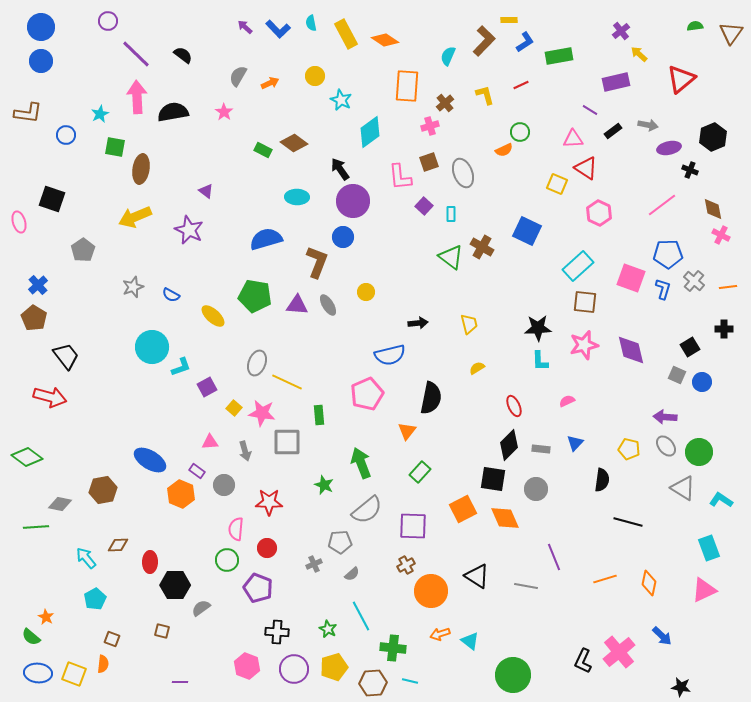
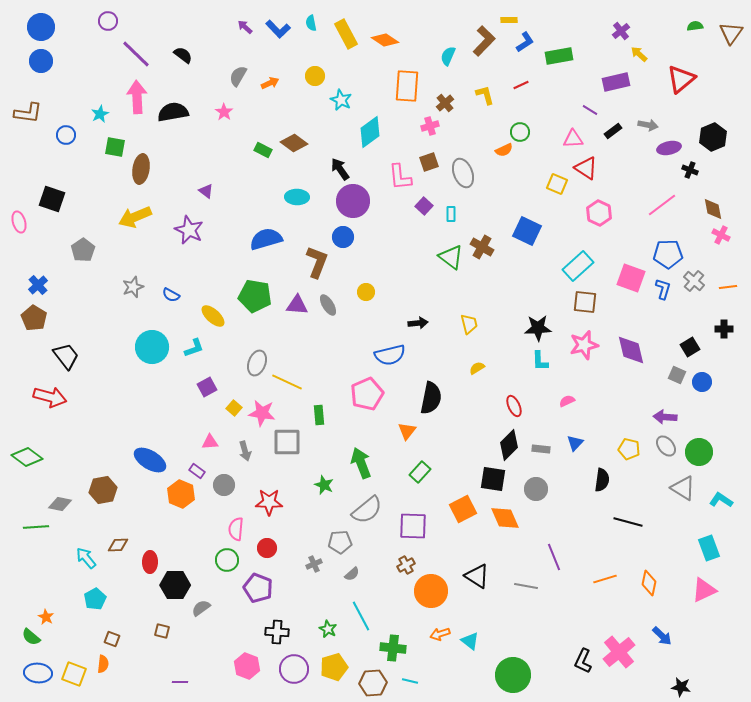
cyan L-shape at (181, 367): moved 13 px right, 19 px up
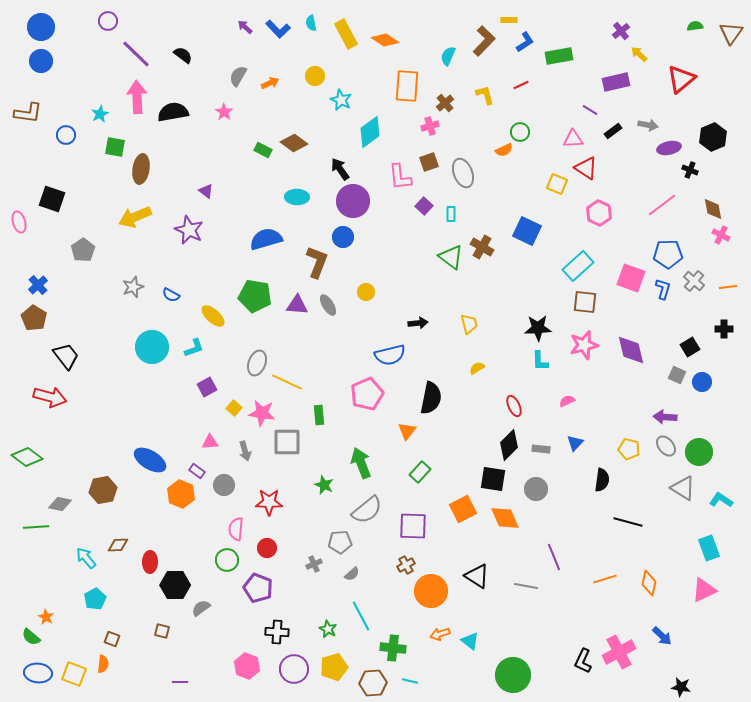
pink cross at (619, 652): rotated 12 degrees clockwise
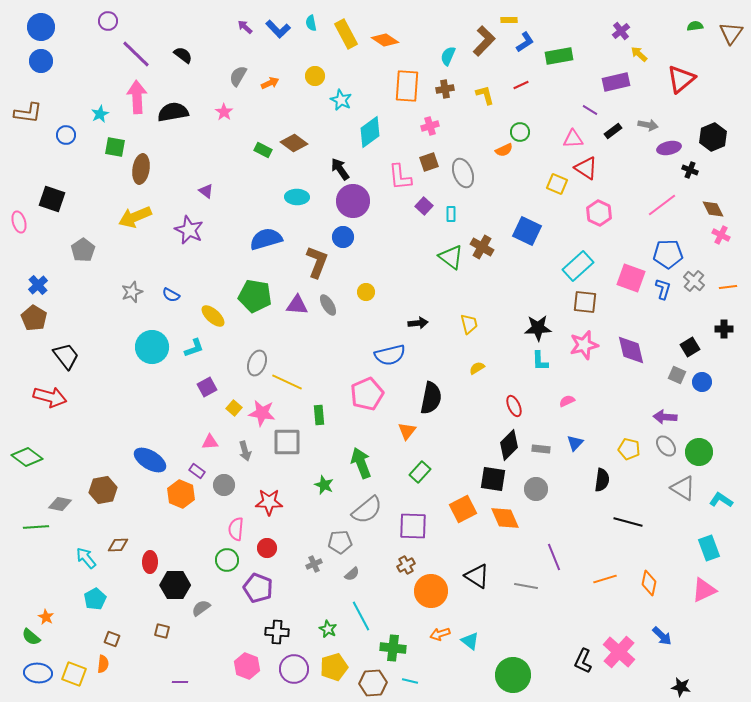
brown cross at (445, 103): moved 14 px up; rotated 30 degrees clockwise
brown diamond at (713, 209): rotated 15 degrees counterclockwise
gray star at (133, 287): moved 1 px left, 5 px down
pink cross at (619, 652): rotated 20 degrees counterclockwise
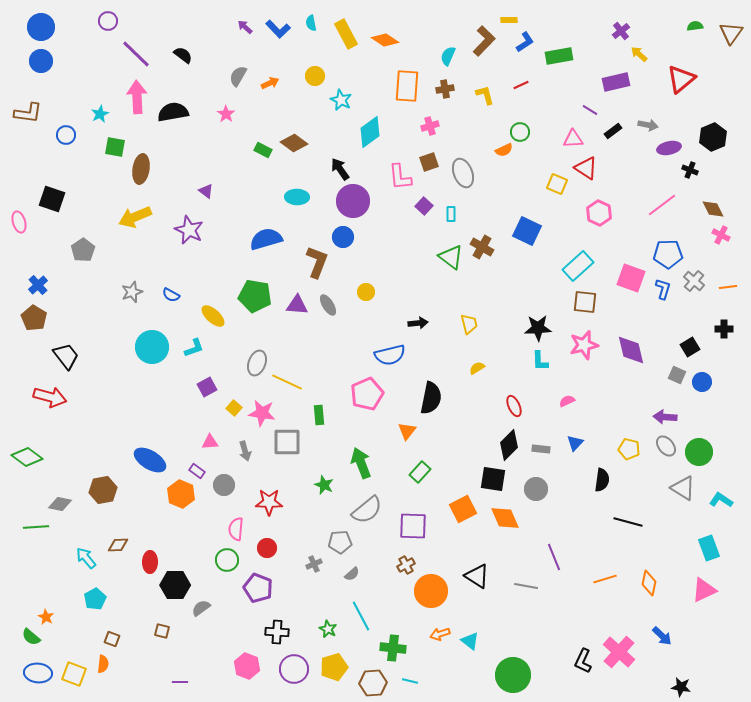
pink star at (224, 112): moved 2 px right, 2 px down
